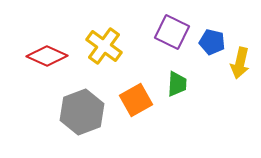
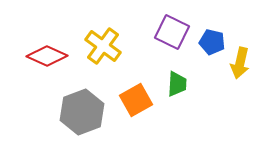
yellow cross: moved 1 px left
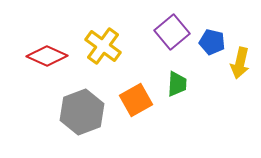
purple square: rotated 24 degrees clockwise
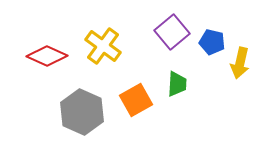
gray hexagon: rotated 15 degrees counterclockwise
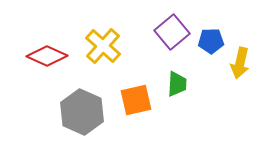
blue pentagon: moved 1 px left, 1 px up; rotated 15 degrees counterclockwise
yellow cross: rotated 6 degrees clockwise
orange square: rotated 16 degrees clockwise
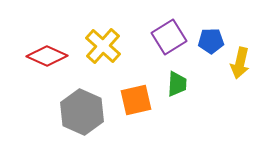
purple square: moved 3 px left, 5 px down; rotated 8 degrees clockwise
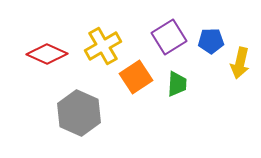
yellow cross: rotated 18 degrees clockwise
red diamond: moved 2 px up
orange square: moved 23 px up; rotated 20 degrees counterclockwise
gray hexagon: moved 3 px left, 1 px down
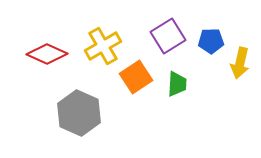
purple square: moved 1 px left, 1 px up
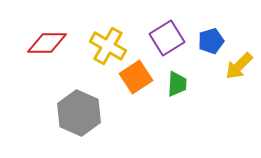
purple square: moved 1 px left, 2 px down
blue pentagon: rotated 15 degrees counterclockwise
yellow cross: moved 5 px right; rotated 30 degrees counterclockwise
red diamond: moved 11 px up; rotated 24 degrees counterclockwise
yellow arrow: moved 1 px left, 3 px down; rotated 32 degrees clockwise
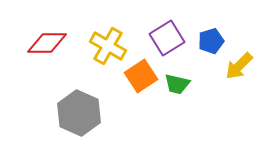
orange square: moved 5 px right, 1 px up
green trapezoid: rotated 100 degrees clockwise
